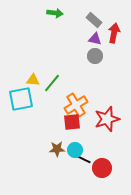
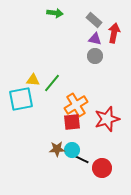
cyan circle: moved 3 px left
black line: moved 2 px left
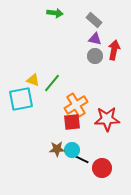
red arrow: moved 17 px down
yellow triangle: rotated 16 degrees clockwise
red star: rotated 15 degrees clockwise
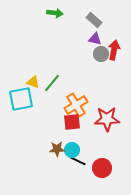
gray circle: moved 6 px right, 2 px up
yellow triangle: moved 2 px down
black line: moved 3 px left, 2 px down
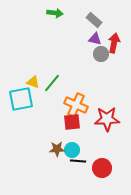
red arrow: moved 7 px up
orange cross: rotated 35 degrees counterclockwise
black line: rotated 21 degrees counterclockwise
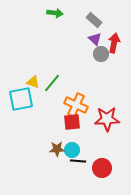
purple triangle: rotated 32 degrees clockwise
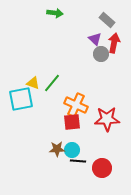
gray rectangle: moved 13 px right
yellow triangle: moved 1 px down
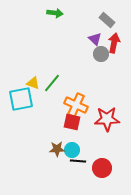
red square: rotated 18 degrees clockwise
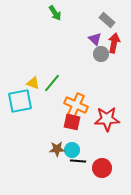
green arrow: rotated 49 degrees clockwise
cyan square: moved 1 px left, 2 px down
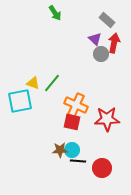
brown star: moved 3 px right, 1 px down
